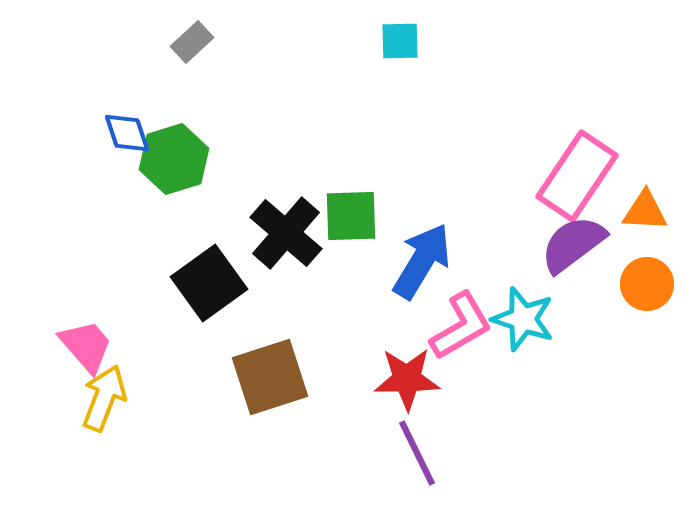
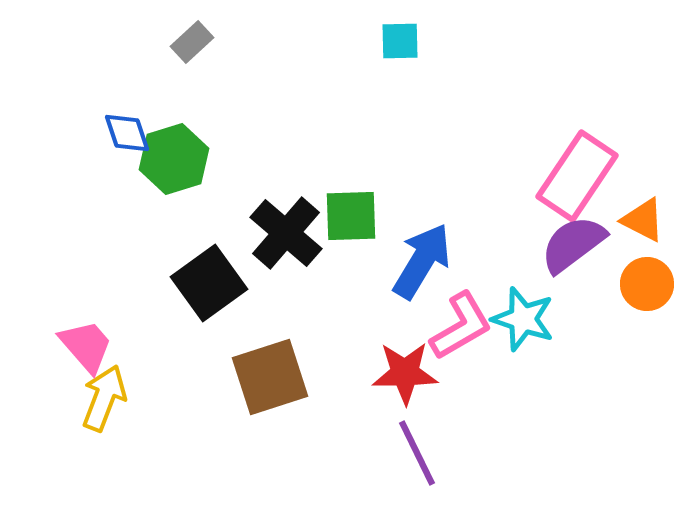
orange triangle: moved 2 px left, 9 px down; rotated 24 degrees clockwise
red star: moved 2 px left, 6 px up
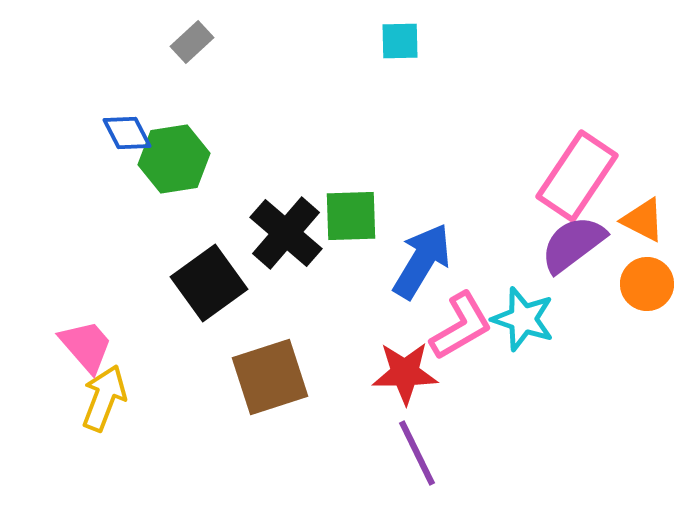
blue diamond: rotated 9 degrees counterclockwise
green hexagon: rotated 8 degrees clockwise
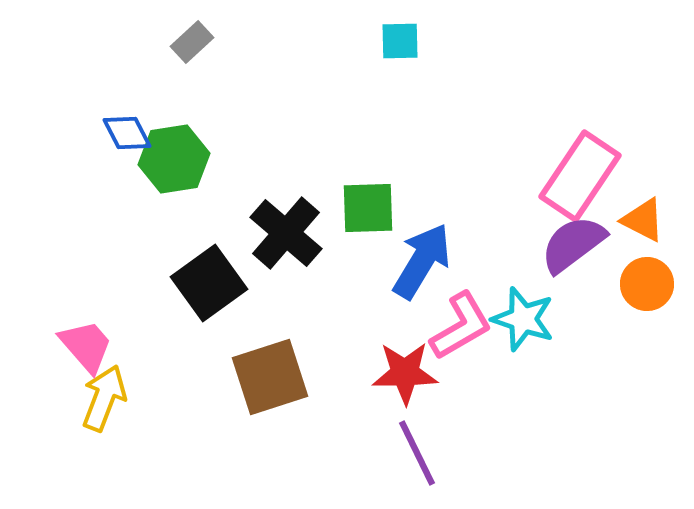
pink rectangle: moved 3 px right
green square: moved 17 px right, 8 px up
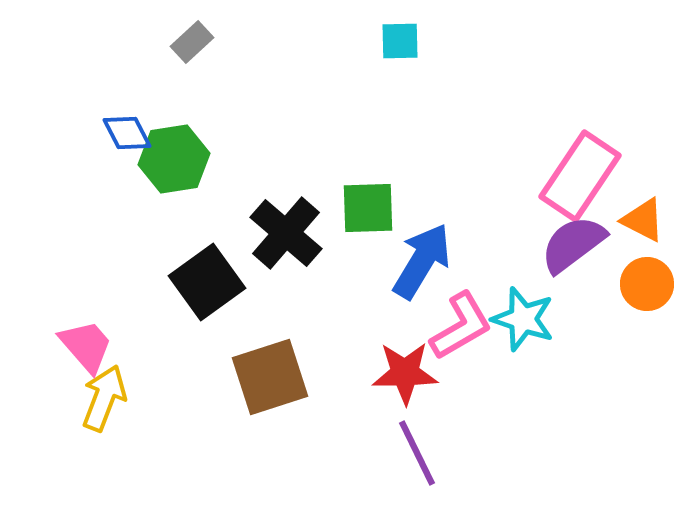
black square: moved 2 px left, 1 px up
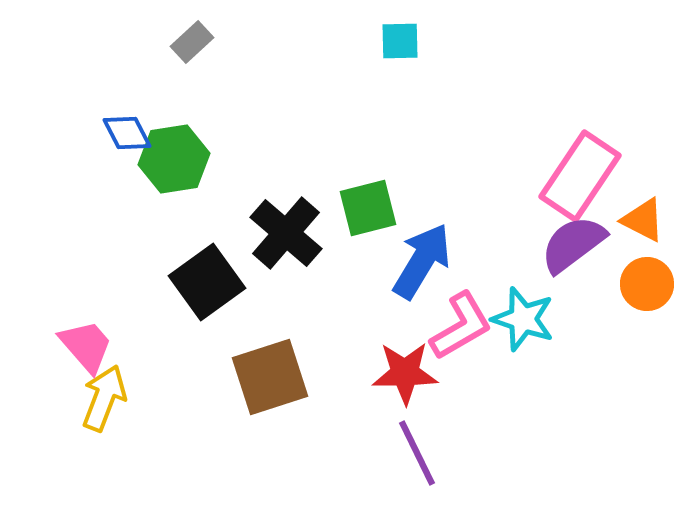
green square: rotated 12 degrees counterclockwise
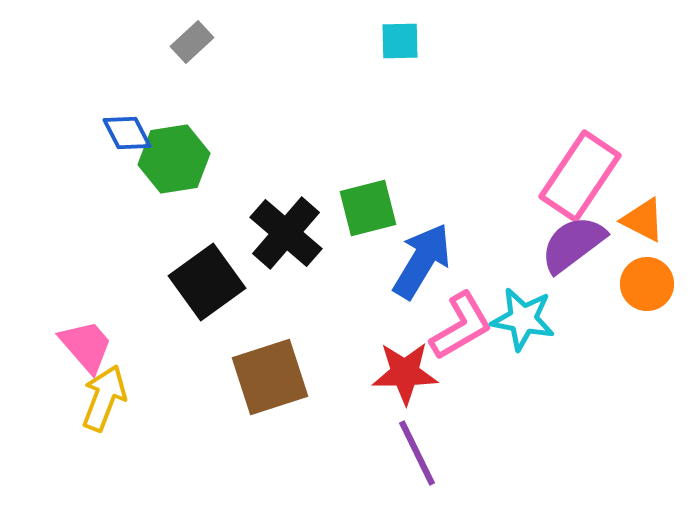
cyan star: rotated 8 degrees counterclockwise
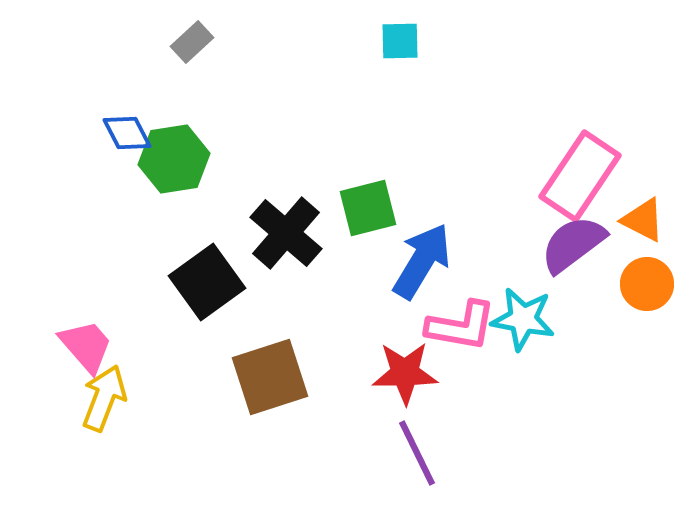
pink L-shape: rotated 40 degrees clockwise
